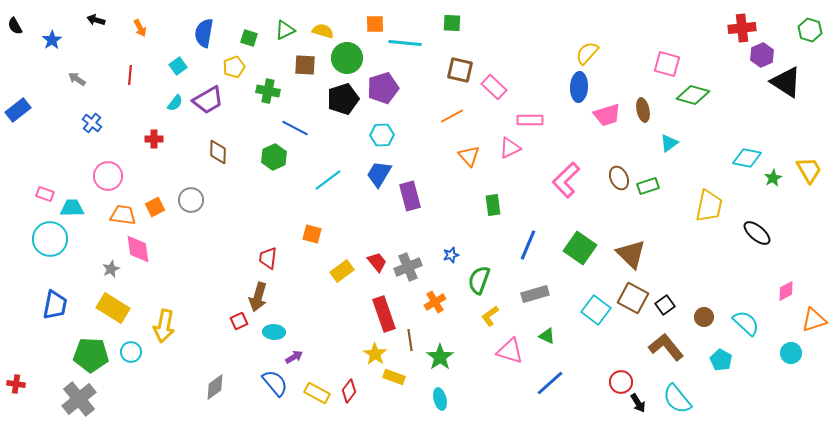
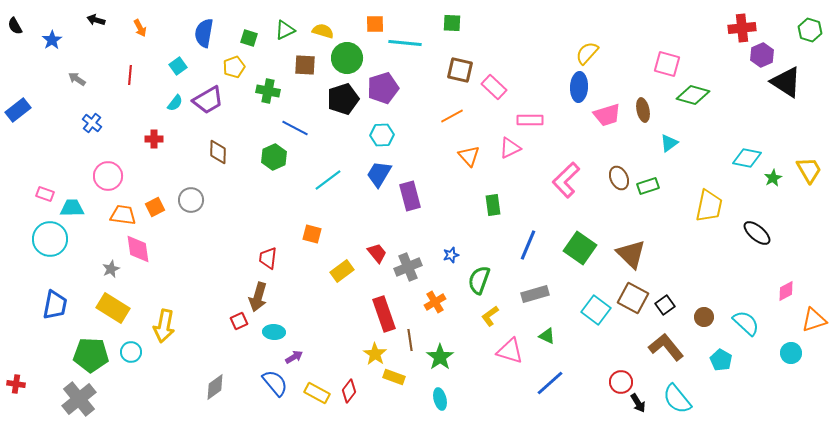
red trapezoid at (377, 262): moved 9 px up
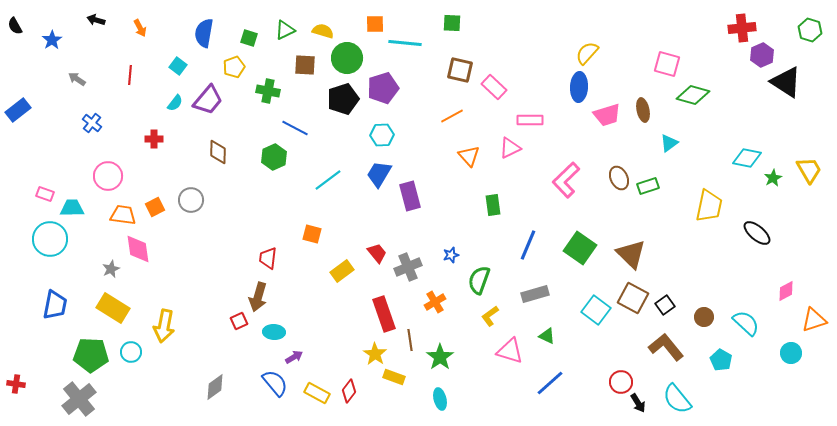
cyan square at (178, 66): rotated 18 degrees counterclockwise
purple trapezoid at (208, 100): rotated 20 degrees counterclockwise
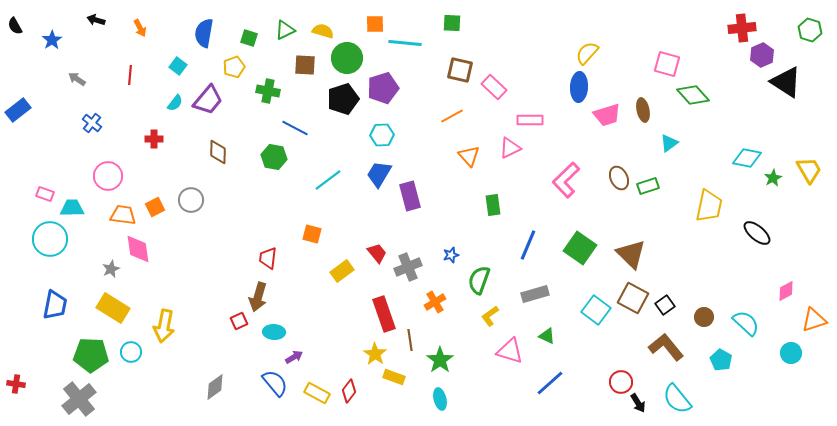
green diamond at (693, 95): rotated 32 degrees clockwise
green hexagon at (274, 157): rotated 25 degrees counterclockwise
green star at (440, 357): moved 3 px down
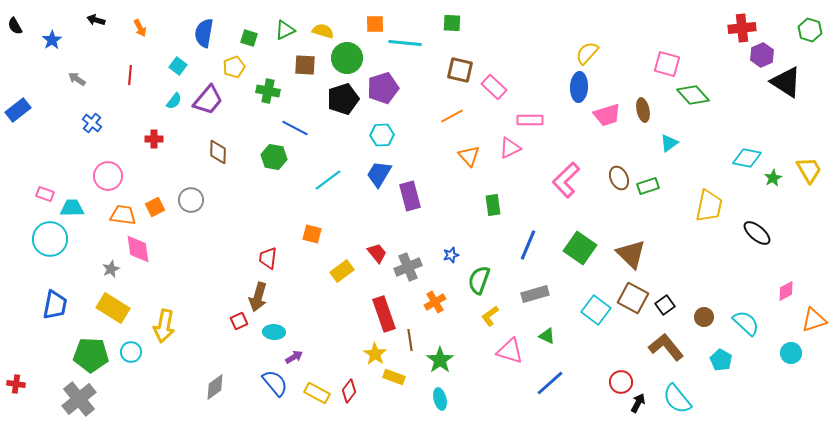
cyan semicircle at (175, 103): moved 1 px left, 2 px up
black arrow at (638, 403): rotated 120 degrees counterclockwise
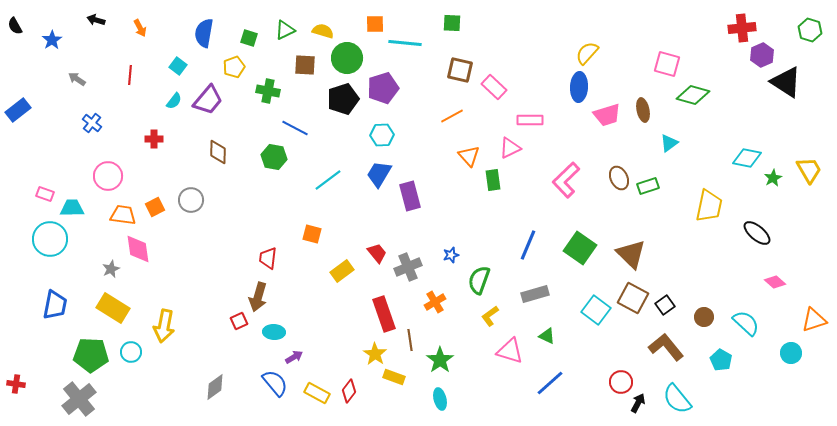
green diamond at (693, 95): rotated 32 degrees counterclockwise
green rectangle at (493, 205): moved 25 px up
pink diamond at (786, 291): moved 11 px left, 9 px up; rotated 70 degrees clockwise
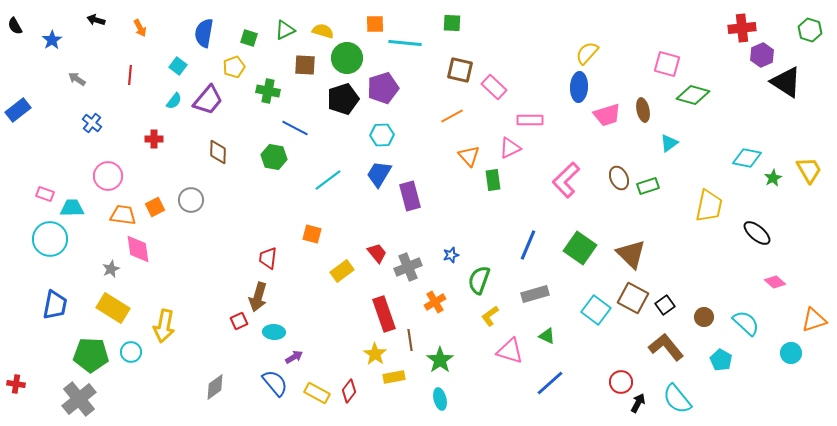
yellow rectangle at (394, 377): rotated 30 degrees counterclockwise
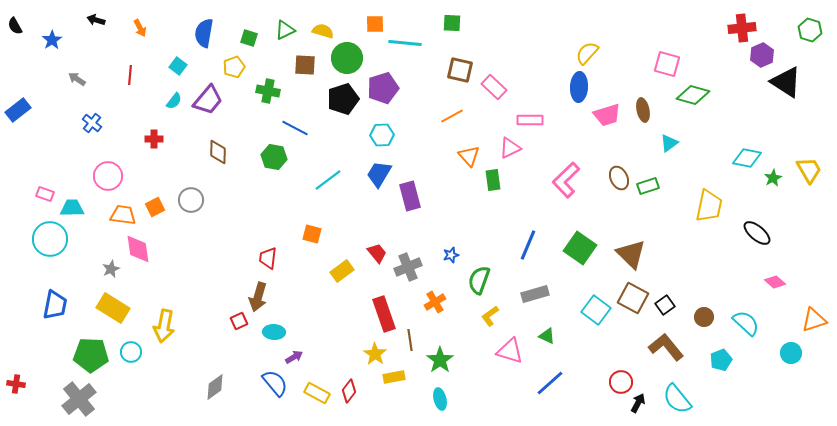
cyan pentagon at (721, 360): rotated 20 degrees clockwise
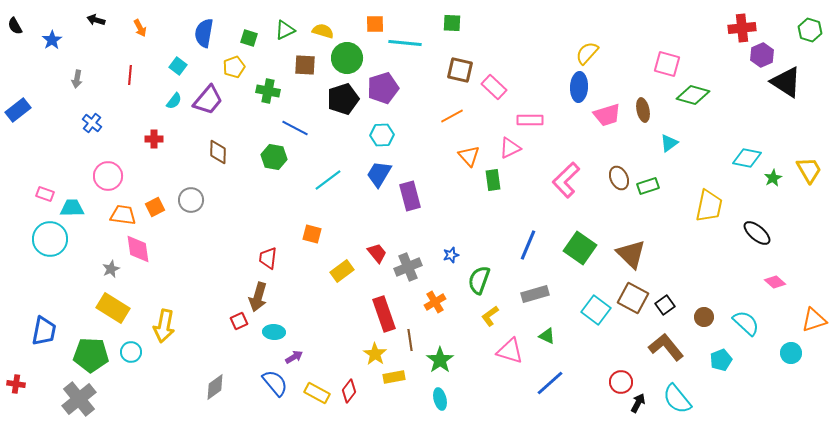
gray arrow at (77, 79): rotated 114 degrees counterclockwise
blue trapezoid at (55, 305): moved 11 px left, 26 px down
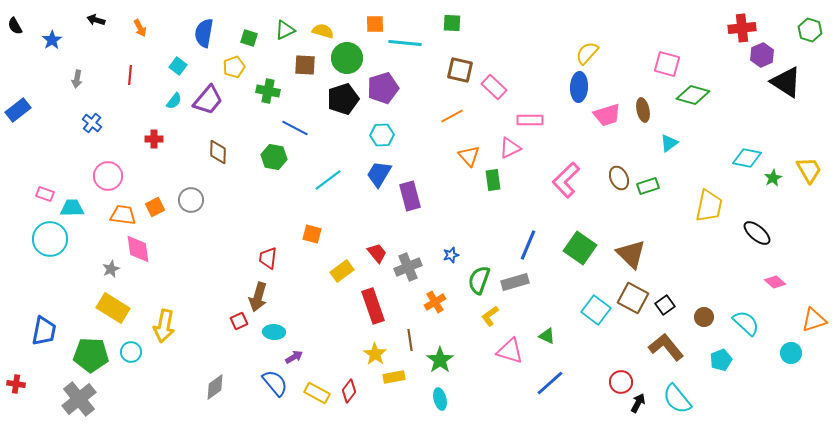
gray rectangle at (535, 294): moved 20 px left, 12 px up
red rectangle at (384, 314): moved 11 px left, 8 px up
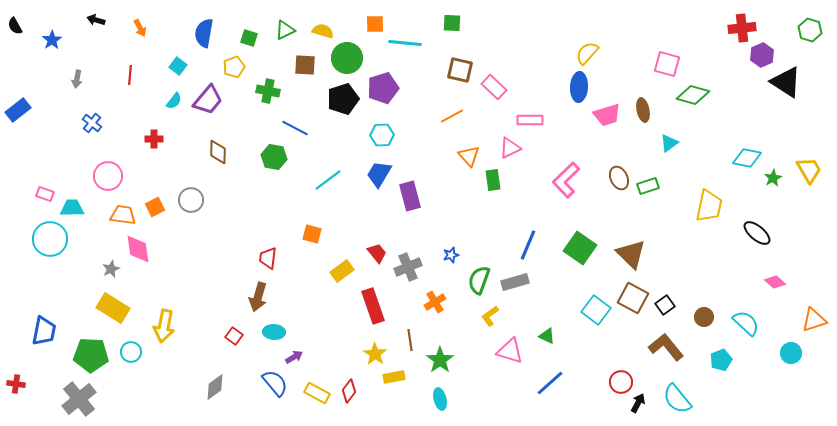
red square at (239, 321): moved 5 px left, 15 px down; rotated 30 degrees counterclockwise
